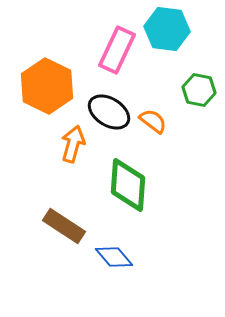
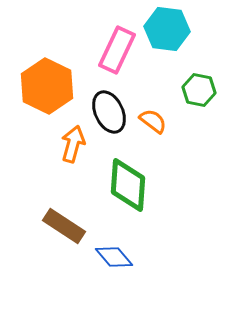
black ellipse: rotated 33 degrees clockwise
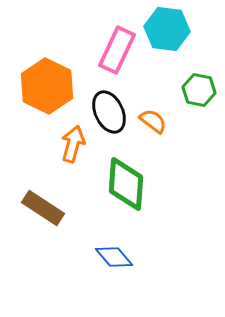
green diamond: moved 2 px left, 1 px up
brown rectangle: moved 21 px left, 18 px up
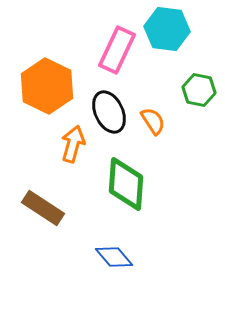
orange semicircle: rotated 20 degrees clockwise
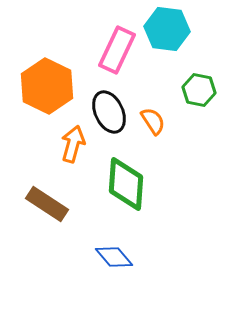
brown rectangle: moved 4 px right, 4 px up
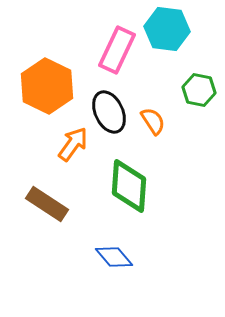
orange arrow: rotated 21 degrees clockwise
green diamond: moved 3 px right, 2 px down
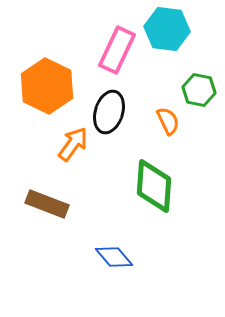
black ellipse: rotated 42 degrees clockwise
orange semicircle: moved 15 px right; rotated 8 degrees clockwise
green diamond: moved 25 px right
brown rectangle: rotated 12 degrees counterclockwise
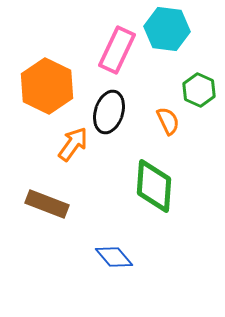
green hexagon: rotated 12 degrees clockwise
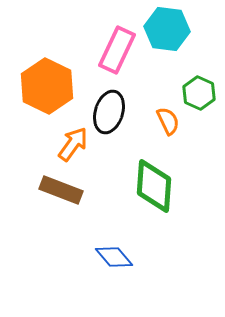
green hexagon: moved 3 px down
brown rectangle: moved 14 px right, 14 px up
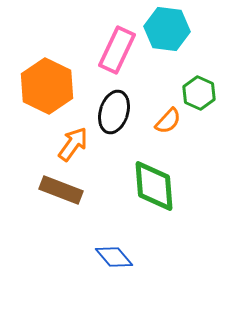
black ellipse: moved 5 px right
orange semicircle: rotated 68 degrees clockwise
green diamond: rotated 8 degrees counterclockwise
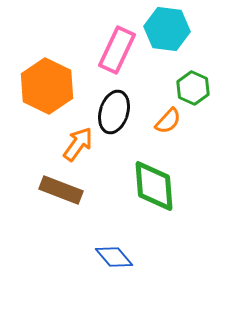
green hexagon: moved 6 px left, 5 px up
orange arrow: moved 5 px right
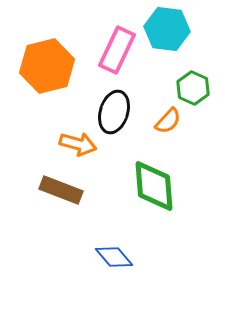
orange hexagon: moved 20 px up; rotated 20 degrees clockwise
orange arrow: rotated 69 degrees clockwise
